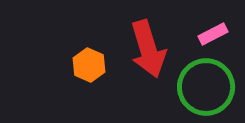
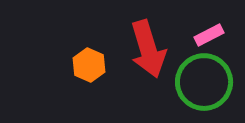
pink rectangle: moved 4 px left, 1 px down
green circle: moved 2 px left, 5 px up
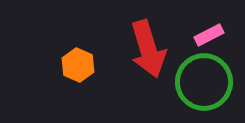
orange hexagon: moved 11 px left
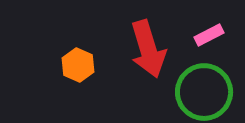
green circle: moved 10 px down
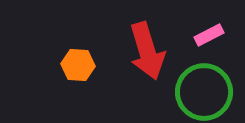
red arrow: moved 1 px left, 2 px down
orange hexagon: rotated 20 degrees counterclockwise
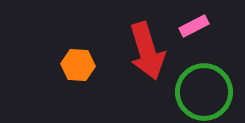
pink rectangle: moved 15 px left, 9 px up
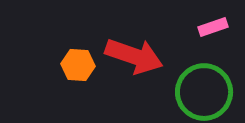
pink rectangle: moved 19 px right, 1 px down; rotated 8 degrees clockwise
red arrow: moved 13 px left, 5 px down; rotated 54 degrees counterclockwise
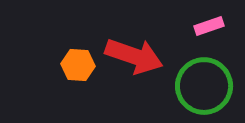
pink rectangle: moved 4 px left, 1 px up
green circle: moved 6 px up
